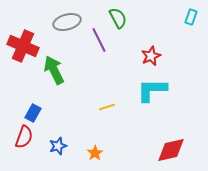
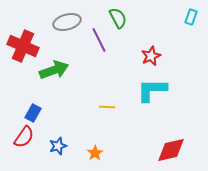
green arrow: rotated 96 degrees clockwise
yellow line: rotated 21 degrees clockwise
red semicircle: rotated 15 degrees clockwise
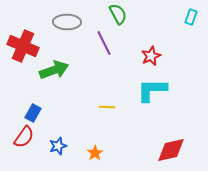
green semicircle: moved 4 px up
gray ellipse: rotated 16 degrees clockwise
purple line: moved 5 px right, 3 px down
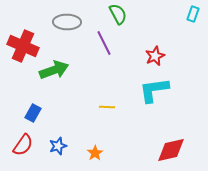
cyan rectangle: moved 2 px right, 3 px up
red star: moved 4 px right
cyan L-shape: moved 2 px right; rotated 8 degrees counterclockwise
red semicircle: moved 1 px left, 8 px down
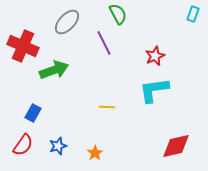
gray ellipse: rotated 48 degrees counterclockwise
red diamond: moved 5 px right, 4 px up
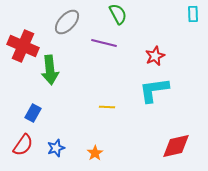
cyan rectangle: rotated 21 degrees counterclockwise
purple line: rotated 50 degrees counterclockwise
green arrow: moved 4 px left; rotated 104 degrees clockwise
blue star: moved 2 px left, 2 px down
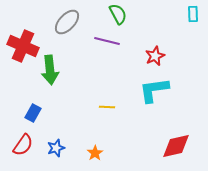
purple line: moved 3 px right, 2 px up
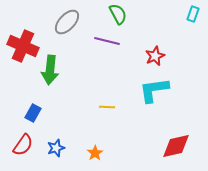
cyan rectangle: rotated 21 degrees clockwise
green arrow: rotated 12 degrees clockwise
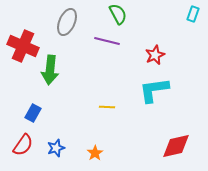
gray ellipse: rotated 20 degrees counterclockwise
red star: moved 1 px up
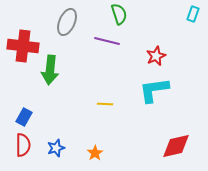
green semicircle: moved 1 px right; rotated 10 degrees clockwise
red cross: rotated 16 degrees counterclockwise
red star: moved 1 px right, 1 px down
yellow line: moved 2 px left, 3 px up
blue rectangle: moved 9 px left, 4 px down
red semicircle: rotated 35 degrees counterclockwise
